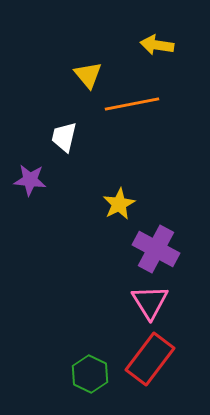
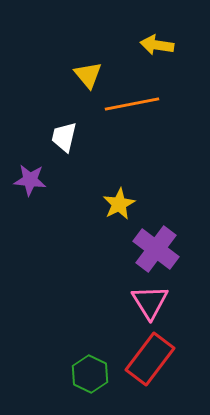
purple cross: rotated 9 degrees clockwise
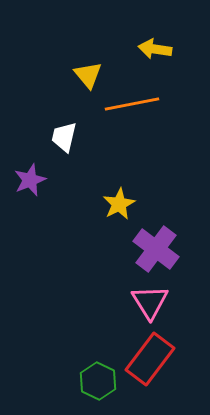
yellow arrow: moved 2 px left, 4 px down
purple star: rotated 28 degrees counterclockwise
green hexagon: moved 8 px right, 7 px down
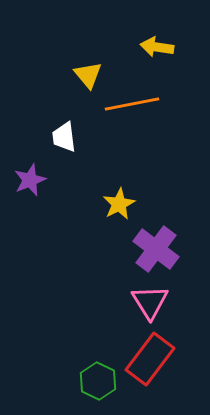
yellow arrow: moved 2 px right, 2 px up
white trapezoid: rotated 20 degrees counterclockwise
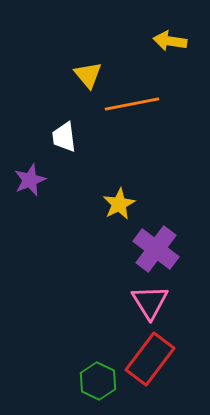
yellow arrow: moved 13 px right, 6 px up
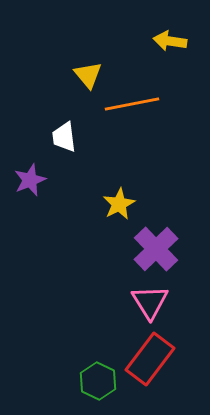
purple cross: rotated 9 degrees clockwise
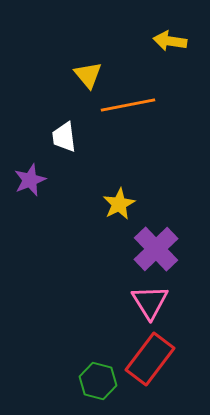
orange line: moved 4 px left, 1 px down
green hexagon: rotated 12 degrees counterclockwise
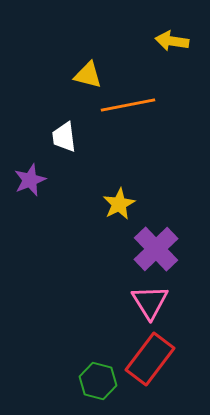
yellow arrow: moved 2 px right
yellow triangle: rotated 36 degrees counterclockwise
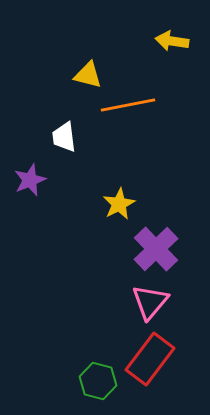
pink triangle: rotated 12 degrees clockwise
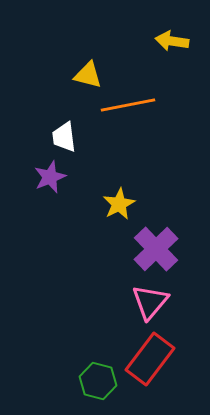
purple star: moved 20 px right, 3 px up
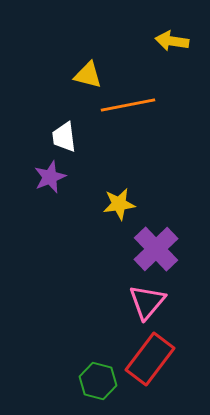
yellow star: rotated 20 degrees clockwise
pink triangle: moved 3 px left
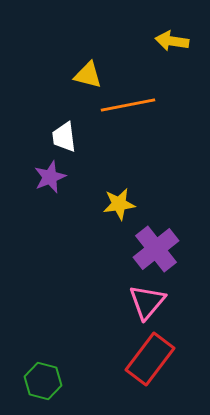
purple cross: rotated 6 degrees clockwise
green hexagon: moved 55 px left
